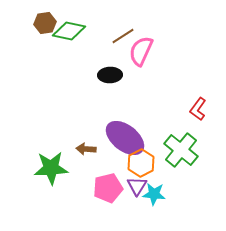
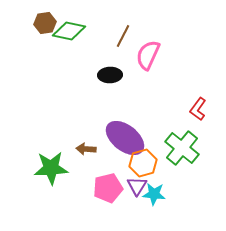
brown line: rotated 30 degrees counterclockwise
pink semicircle: moved 7 px right, 4 px down
green cross: moved 1 px right, 2 px up
orange hexagon: moved 2 px right; rotated 12 degrees clockwise
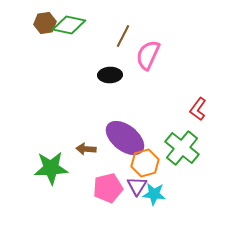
green diamond: moved 6 px up
orange hexagon: moved 2 px right
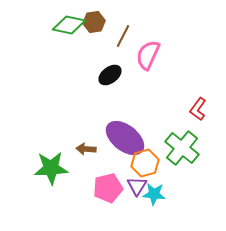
brown hexagon: moved 49 px right, 1 px up
black ellipse: rotated 35 degrees counterclockwise
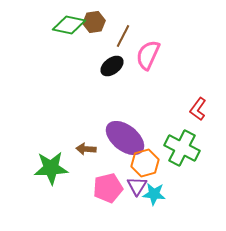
black ellipse: moved 2 px right, 9 px up
green cross: rotated 12 degrees counterclockwise
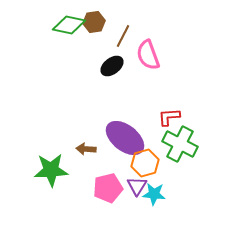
pink semicircle: rotated 44 degrees counterclockwise
red L-shape: moved 29 px left, 8 px down; rotated 50 degrees clockwise
green cross: moved 2 px left, 4 px up
green star: moved 2 px down
